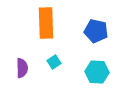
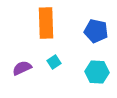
purple semicircle: rotated 114 degrees counterclockwise
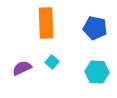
blue pentagon: moved 1 px left, 3 px up
cyan square: moved 2 px left; rotated 16 degrees counterclockwise
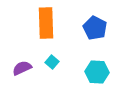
blue pentagon: rotated 15 degrees clockwise
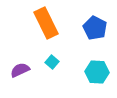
orange rectangle: rotated 24 degrees counterclockwise
purple semicircle: moved 2 px left, 2 px down
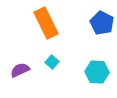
blue pentagon: moved 7 px right, 5 px up
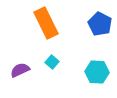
blue pentagon: moved 2 px left, 1 px down
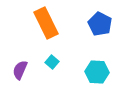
purple semicircle: rotated 42 degrees counterclockwise
